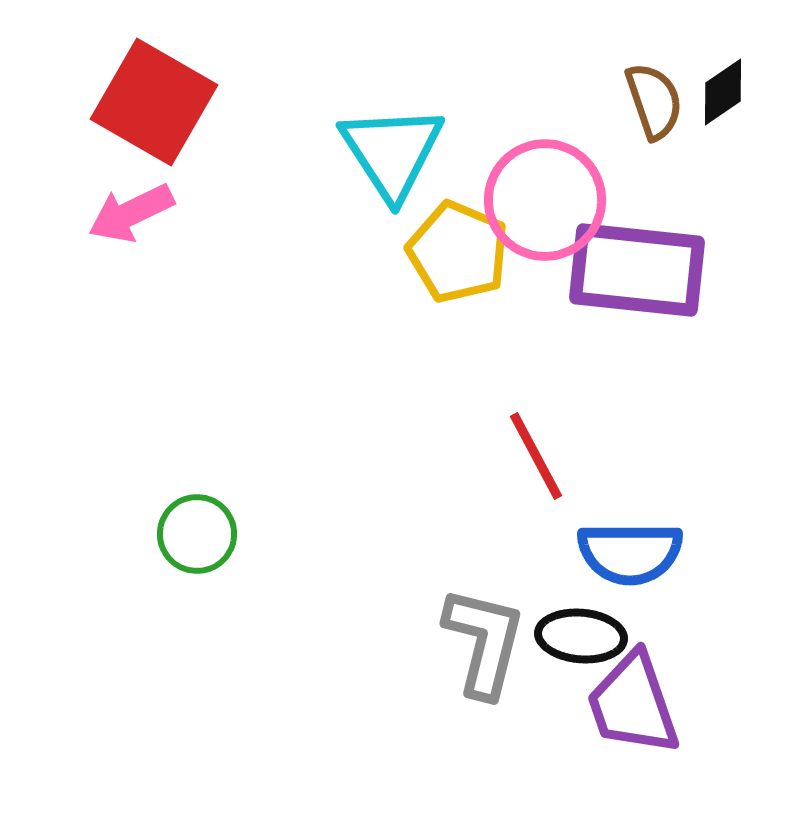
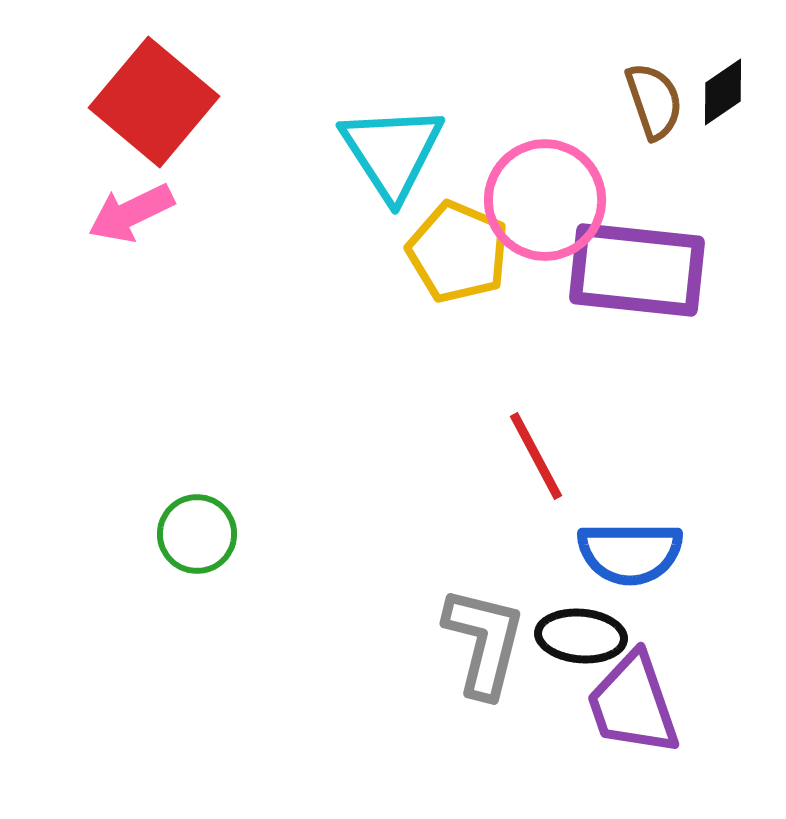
red square: rotated 10 degrees clockwise
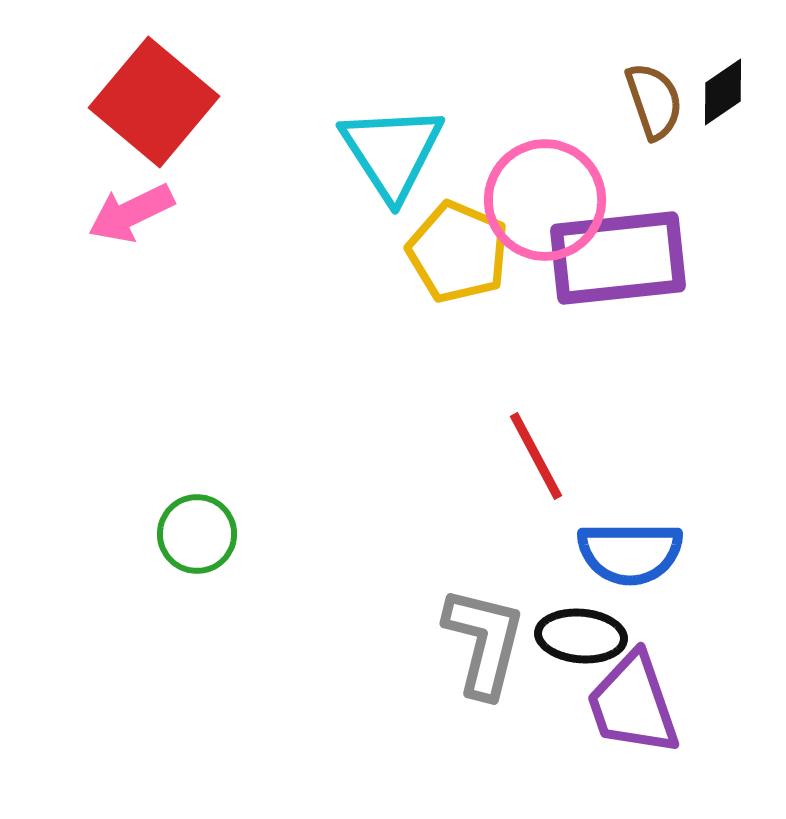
purple rectangle: moved 19 px left, 12 px up; rotated 12 degrees counterclockwise
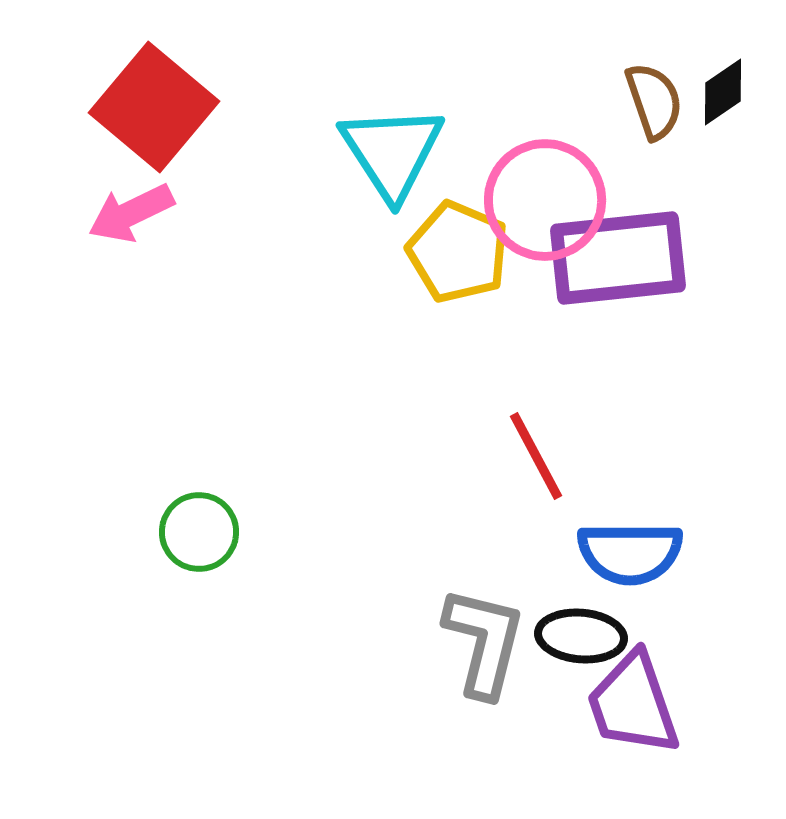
red square: moved 5 px down
green circle: moved 2 px right, 2 px up
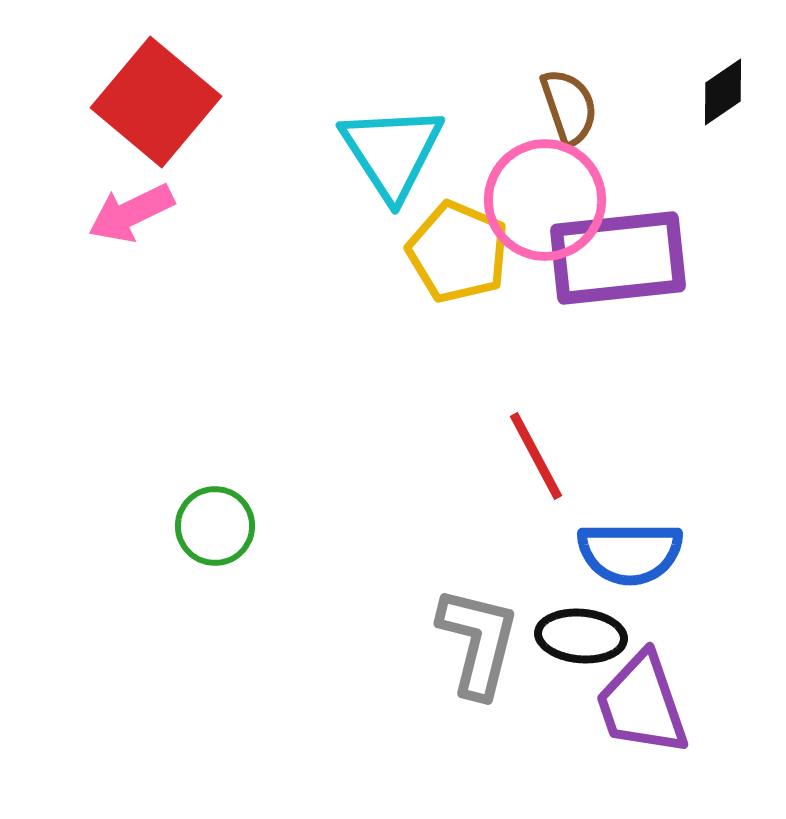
brown semicircle: moved 85 px left, 6 px down
red square: moved 2 px right, 5 px up
green circle: moved 16 px right, 6 px up
gray L-shape: moved 6 px left
purple trapezoid: moved 9 px right
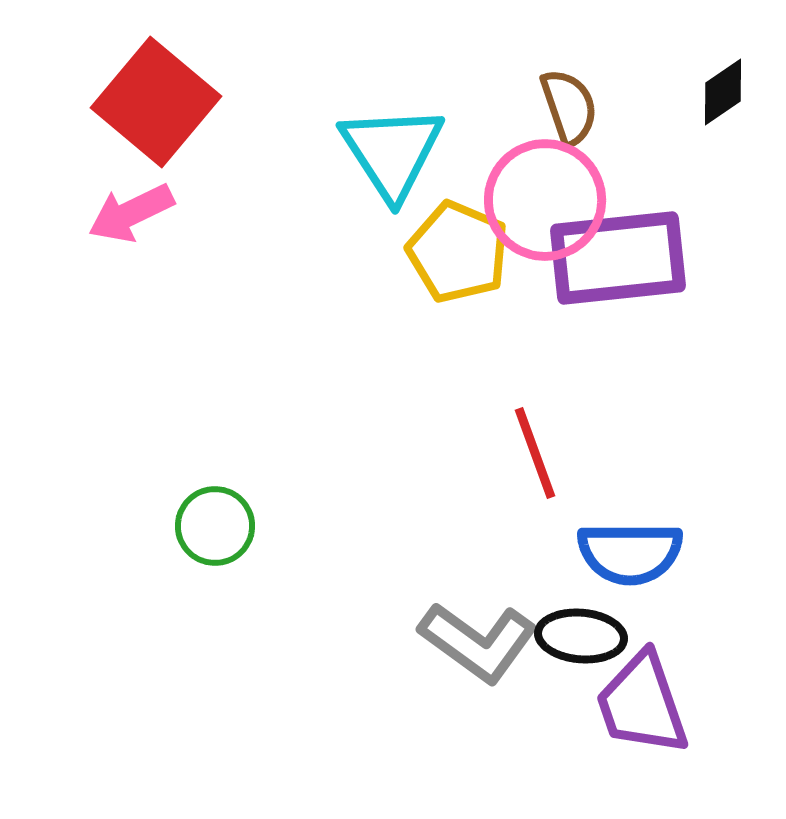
red line: moved 1 px left, 3 px up; rotated 8 degrees clockwise
gray L-shape: rotated 112 degrees clockwise
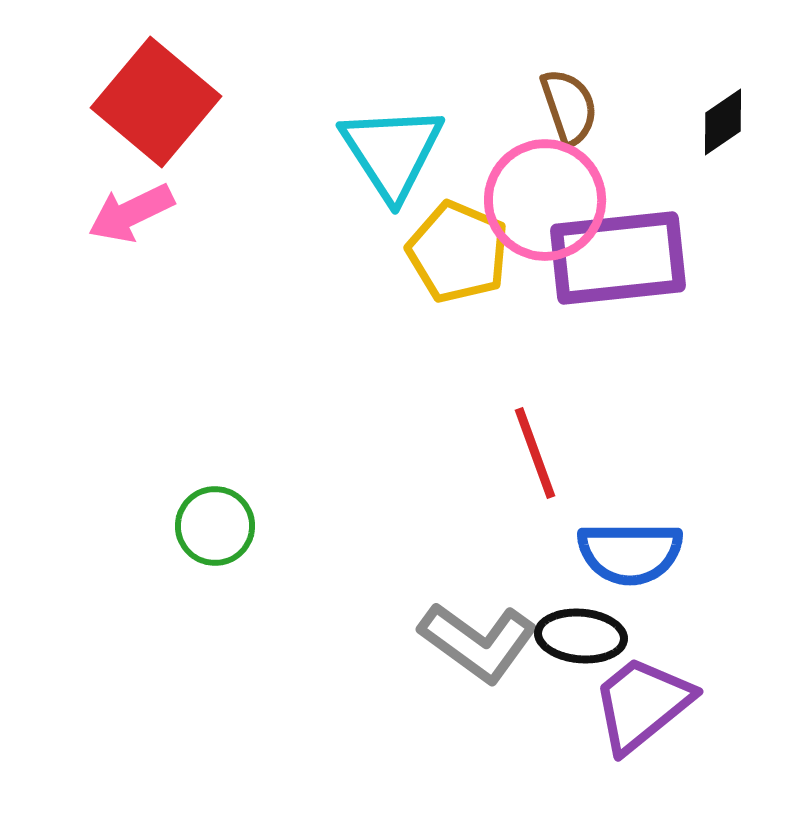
black diamond: moved 30 px down
purple trapezoid: rotated 70 degrees clockwise
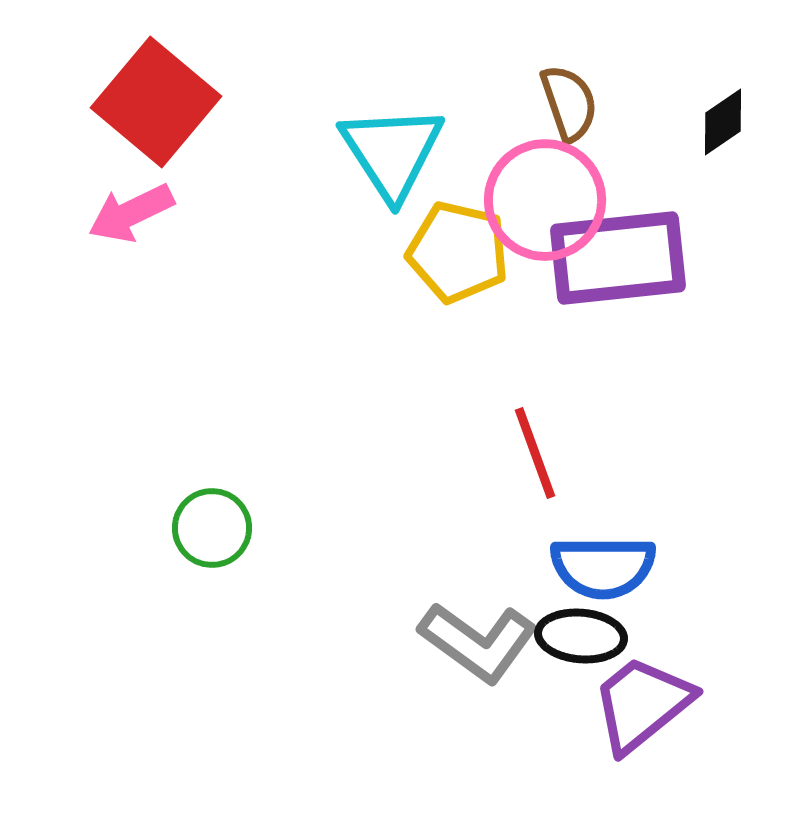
brown semicircle: moved 4 px up
yellow pentagon: rotated 10 degrees counterclockwise
green circle: moved 3 px left, 2 px down
blue semicircle: moved 27 px left, 14 px down
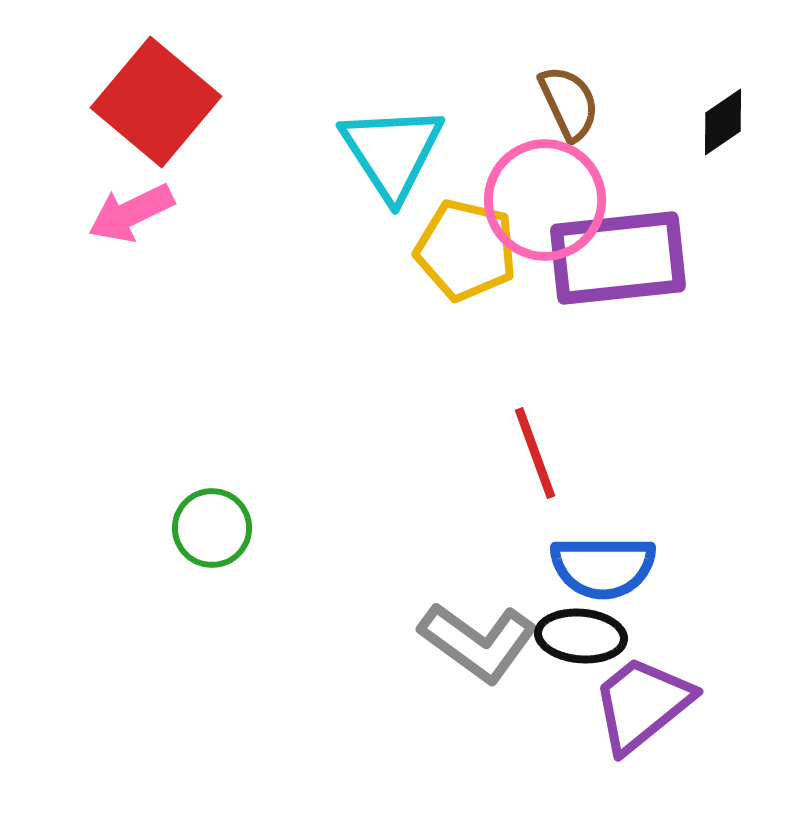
brown semicircle: rotated 6 degrees counterclockwise
yellow pentagon: moved 8 px right, 2 px up
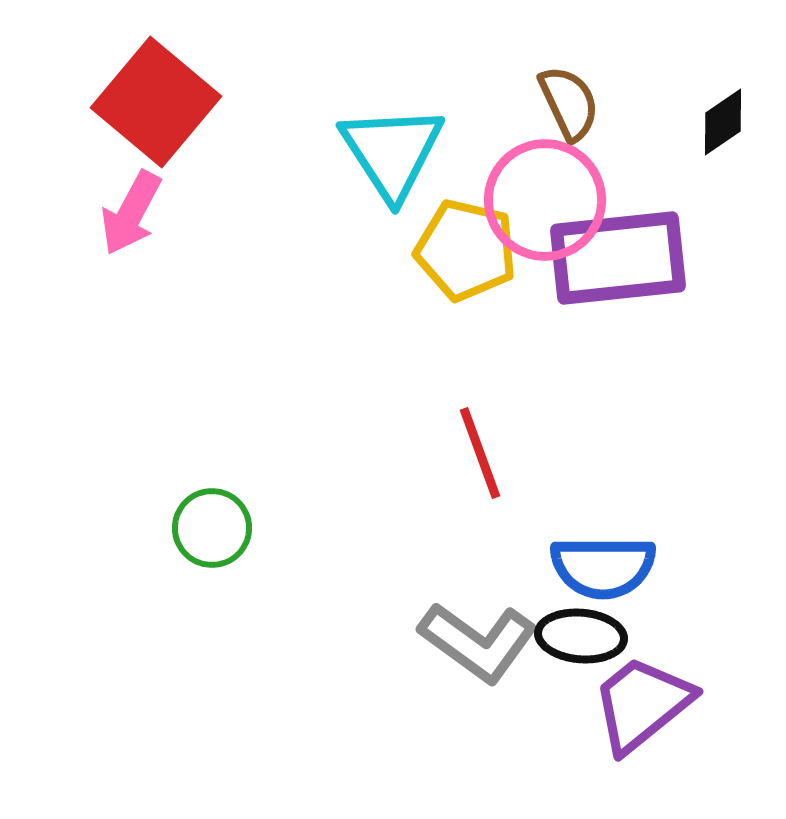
pink arrow: rotated 36 degrees counterclockwise
red line: moved 55 px left
